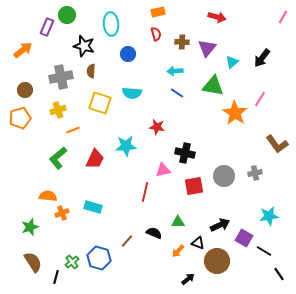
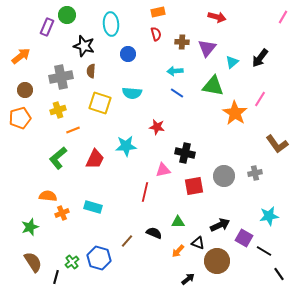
orange arrow at (23, 50): moved 2 px left, 6 px down
black arrow at (262, 58): moved 2 px left
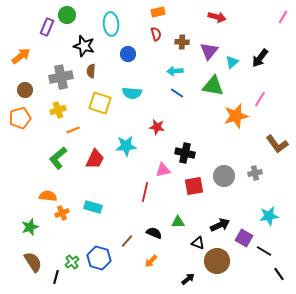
purple triangle at (207, 48): moved 2 px right, 3 px down
orange star at (235, 113): moved 1 px right, 3 px down; rotated 25 degrees clockwise
orange arrow at (178, 251): moved 27 px left, 10 px down
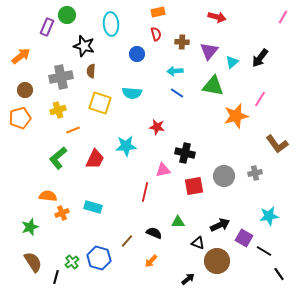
blue circle at (128, 54): moved 9 px right
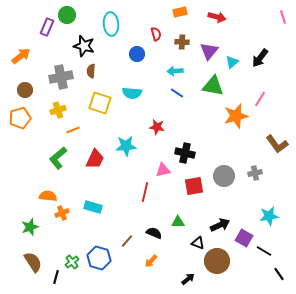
orange rectangle at (158, 12): moved 22 px right
pink line at (283, 17): rotated 48 degrees counterclockwise
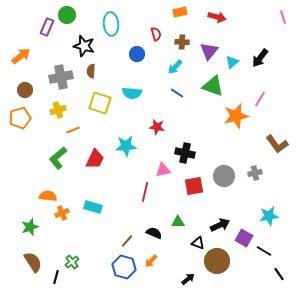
cyan arrow at (175, 71): moved 4 px up; rotated 42 degrees counterclockwise
green triangle at (213, 86): rotated 10 degrees clockwise
blue hexagon at (99, 258): moved 25 px right, 9 px down
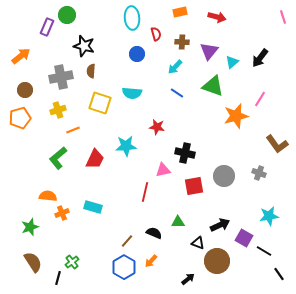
cyan ellipse at (111, 24): moved 21 px right, 6 px up
gray cross at (255, 173): moved 4 px right; rotated 32 degrees clockwise
blue hexagon at (124, 267): rotated 15 degrees clockwise
black line at (56, 277): moved 2 px right, 1 px down
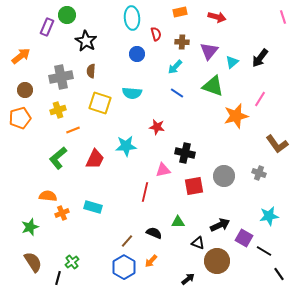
black star at (84, 46): moved 2 px right, 5 px up; rotated 15 degrees clockwise
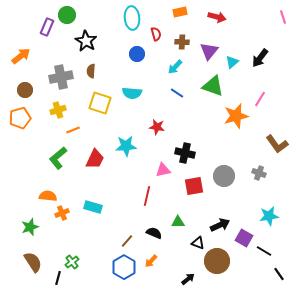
red line at (145, 192): moved 2 px right, 4 px down
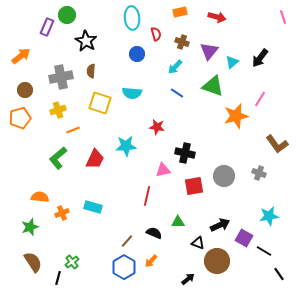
brown cross at (182, 42): rotated 16 degrees clockwise
orange semicircle at (48, 196): moved 8 px left, 1 px down
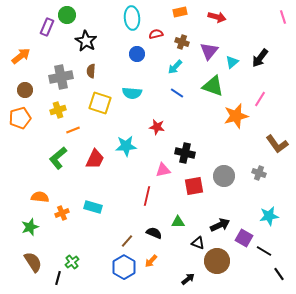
red semicircle at (156, 34): rotated 88 degrees counterclockwise
